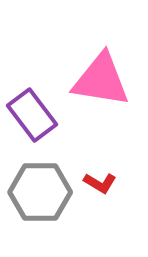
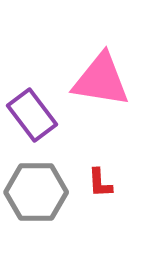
red L-shape: rotated 56 degrees clockwise
gray hexagon: moved 4 px left
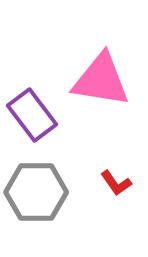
red L-shape: moved 16 px right; rotated 32 degrees counterclockwise
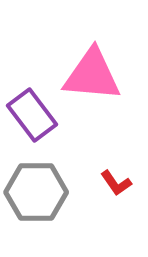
pink triangle: moved 9 px left, 5 px up; rotated 4 degrees counterclockwise
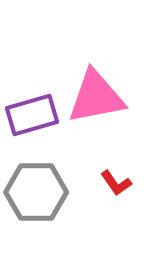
pink triangle: moved 4 px right, 22 px down; rotated 16 degrees counterclockwise
purple rectangle: rotated 69 degrees counterclockwise
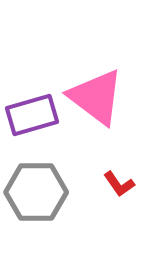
pink triangle: rotated 48 degrees clockwise
red L-shape: moved 3 px right, 1 px down
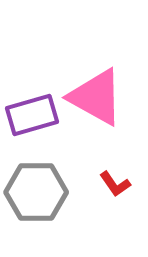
pink triangle: rotated 8 degrees counterclockwise
red L-shape: moved 4 px left
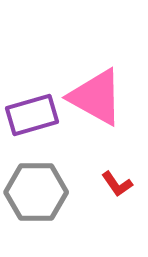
red L-shape: moved 2 px right
